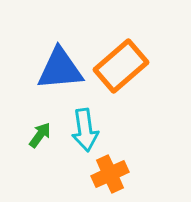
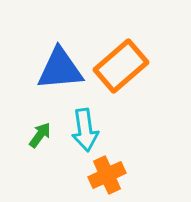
orange cross: moved 3 px left, 1 px down
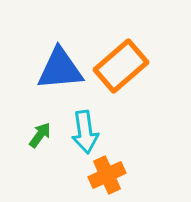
cyan arrow: moved 2 px down
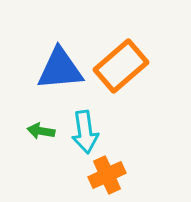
green arrow: moved 1 px right, 4 px up; rotated 116 degrees counterclockwise
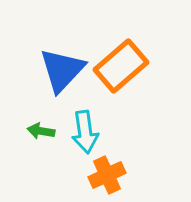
blue triangle: moved 2 px right, 1 px down; rotated 42 degrees counterclockwise
